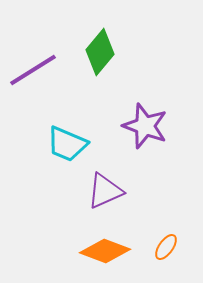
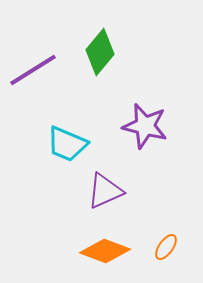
purple star: rotated 6 degrees counterclockwise
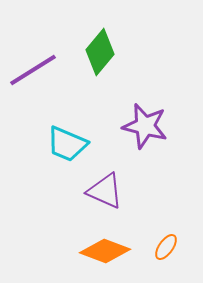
purple triangle: rotated 48 degrees clockwise
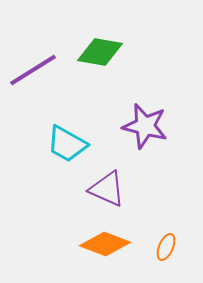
green diamond: rotated 60 degrees clockwise
cyan trapezoid: rotated 6 degrees clockwise
purple triangle: moved 2 px right, 2 px up
orange ellipse: rotated 12 degrees counterclockwise
orange diamond: moved 7 px up
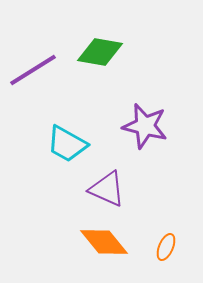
orange diamond: moved 1 px left, 2 px up; rotated 30 degrees clockwise
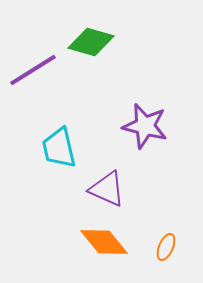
green diamond: moved 9 px left, 10 px up; rotated 6 degrees clockwise
cyan trapezoid: moved 8 px left, 4 px down; rotated 48 degrees clockwise
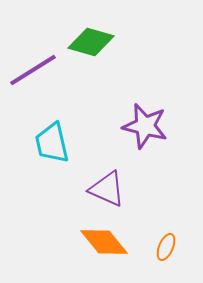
cyan trapezoid: moved 7 px left, 5 px up
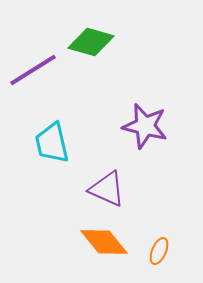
orange ellipse: moved 7 px left, 4 px down
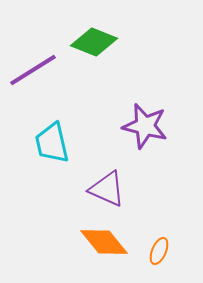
green diamond: moved 3 px right; rotated 6 degrees clockwise
